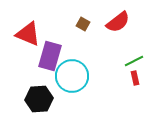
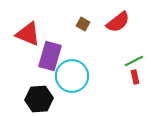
red rectangle: moved 1 px up
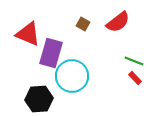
purple rectangle: moved 1 px right, 3 px up
green line: rotated 48 degrees clockwise
red rectangle: moved 1 px down; rotated 32 degrees counterclockwise
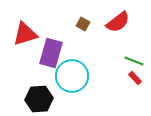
red triangle: moved 3 px left; rotated 40 degrees counterclockwise
